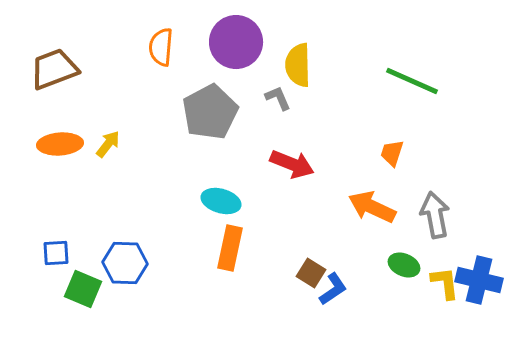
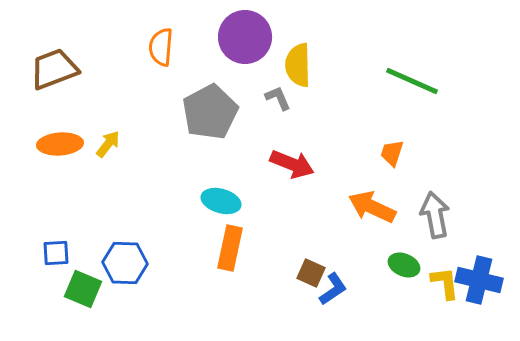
purple circle: moved 9 px right, 5 px up
brown square: rotated 8 degrees counterclockwise
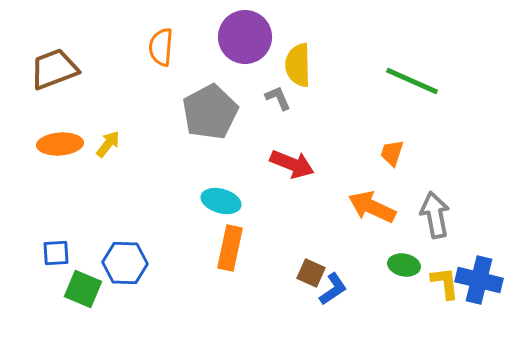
green ellipse: rotated 12 degrees counterclockwise
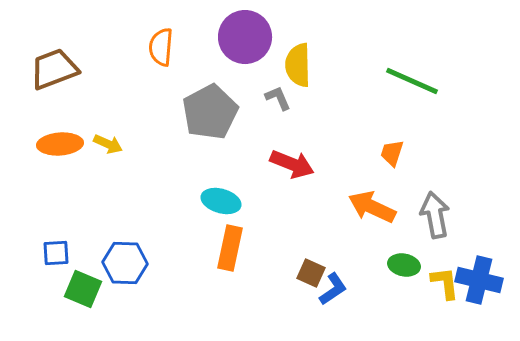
yellow arrow: rotated 76 degrees clockwise
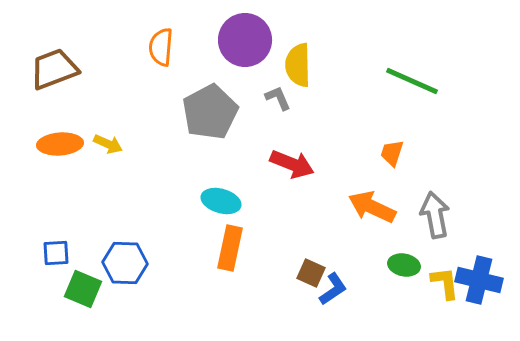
purple circle: moved 3 px down
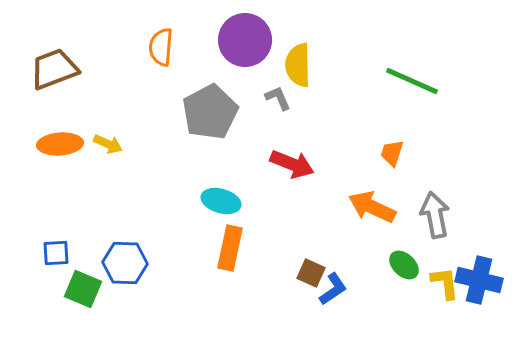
green ellipse: rotated 32 degrees clockwise
